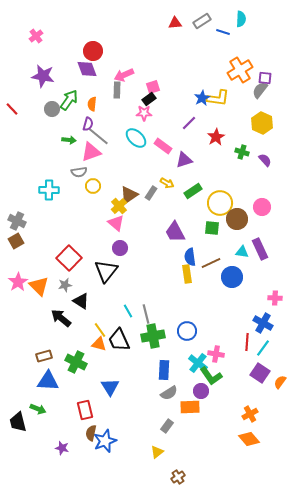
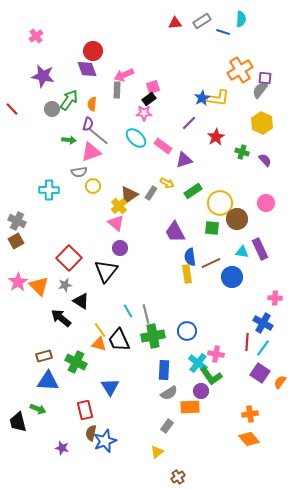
pink circle at (262, 207): moved 4 px right, 4 px up
orange cross at (250, 414): rotated 21 degrees clockwise
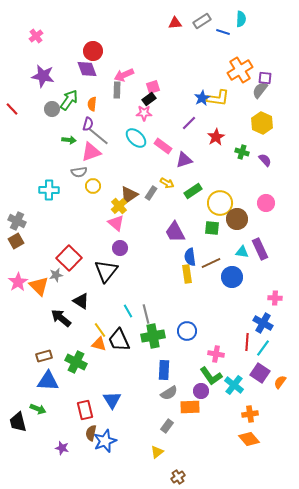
gray star at (65, 285): moved 9 px left, 10 px up
cyan cross at (198, 363): moved 36 px right, 22 px down
blue triangle at (110, 387): moved 2 px right, 13 px down
